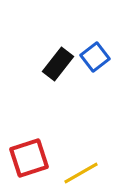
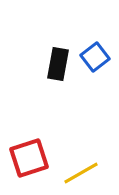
black rectangle: rotated 28 degrees counterclockwise
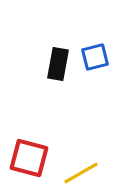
blue square: rotated 24 degrees clockwise
red square: rotated 33 degrees clockwise
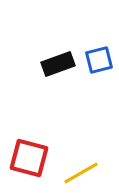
blue square: moved 4 px right, 3 px down
black rectangle: rotated 60 degrees clockwise
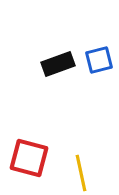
yellow line: rotated 72 degrees counterclockwise
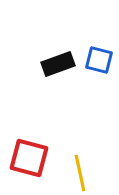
blue square: rotated 28 degrees clockwise
yellow line: moved 1 px left
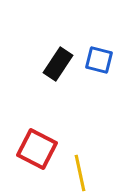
black rectangle: rotated 36 degrees counterclockwise
red square: moved 8 px right, 9 px up; rotated 12 degrees clockwise
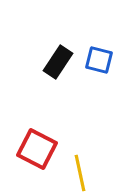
black rectangle: moved 2 px up
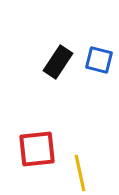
red square: rotated 33 degrees counterclockwise
